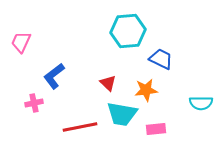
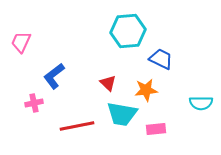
red line: moved 3 px left, 1 px up
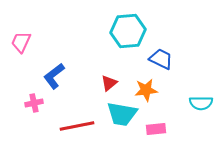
red triangle: moved 1 px right; rotated 36 degrees clockwise
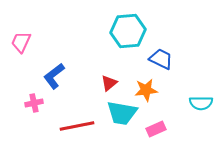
cyan trapezoid: moved 1 px up
pink rectangle: rotated 18 degrees counterclockwise
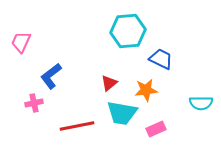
blue L-shape: moved 3 px left
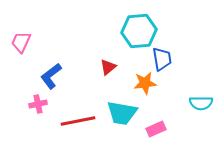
cyan hexagon: moved 11 px right
blue trapezoid: moved 1 px right; rotated 55 degrees clockwise
red triangle: moved 1 px left, 16 px up
orange star: moved 1 px left, 7 px up
pink cross: moved 4 px right, 1 px down
red line: moved 1 px right, 5 px up
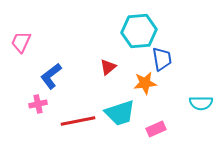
cyan trapezoid: moved 2 px left; rotated 28 degrees counterclockwise
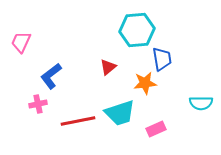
cyan hexagon: moved 2 px left, 1 px up
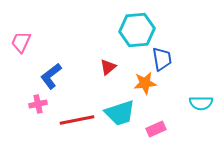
red line: moved 1 px left, 1 px up
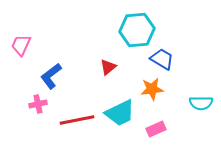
pink trapezoid: moved 3 px down
blue trapezoid: rotated 50 degrees counterclockwise
orange star: moved 7 px right, 6 px down
cyan trapezoid: rotated 8 degrees counterclockwise
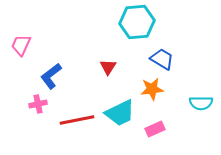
cyan hexagon: moved 8 px up
red triangle: rotated 18 degrees counterclockwise
pink rectangle: moved 1 px left
